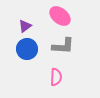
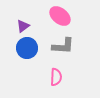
purple triangle: moved 2 px left
blue circle: moved 1 px up
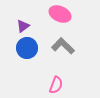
pink ellipse: moved 2 px up; rotated 15 degrees counterclockwise
gray L-shape: rotated 140 degrees counterclockwise
pink semicircle: moved 8 px down; rotated 18 degrees clockwise
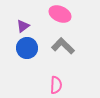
pink semicircle: rotated 18 degrees counterclockwise
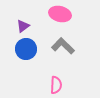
pink ellipse: rotated 10 degrees counterclockwise
blue circle: moved 1 px left, 1 px down
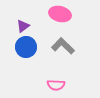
blue circle: moved 2 px up
pink semicircle: rotated 90 degrees clockwise
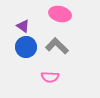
purple triangle: rotated 48 degrees counterclockwise
gray L-shape: moved 6 px left
pink semicircle: moved 6 px left, 8 px up
